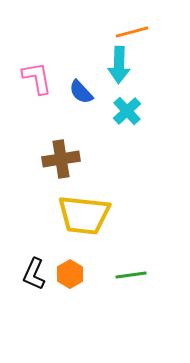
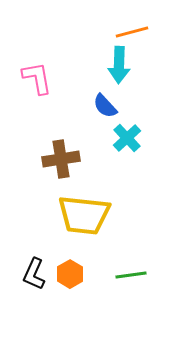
blue semicircle: moved 24 px right, 14 px down
cyan cross: moved 27 px down
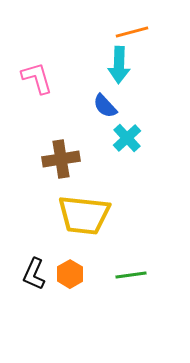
pink L-shape: rotated 6 degrees counterclockwise
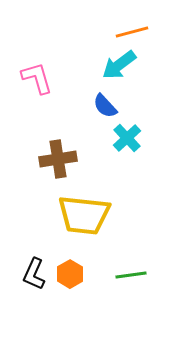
cyan arrow: rotated 51 degrees clockwise
brown cross: moved 3 px left
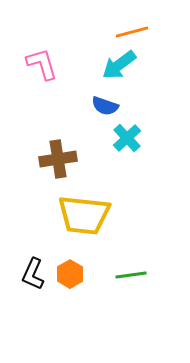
pink L-shape: moved 5 px right, 14 px up
blue semicircle: rotated 28 degrees counterclockwise
black L-shape: moved 1 px left
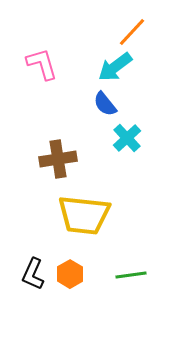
orange line: rotated 32 degrees counterclockwise
cyan arrow: moved 4 px left, 2 px down
blue semicircle: moved 2 px up; rotated 32 degrees clockwise
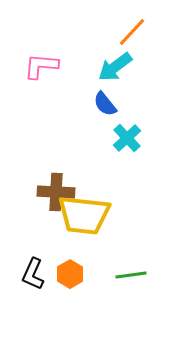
pink L-shape: moved 1 px left, 2 px down; rotated 69 degrees counterclockwise
brown cross: moved 2 px left, 33 px down; rotated 12 degrees clockwise
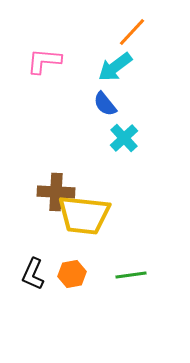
pink L-shape: moved 3 px right, 5 px up
cyan cross: moved 3 px left
orange hexagon: moved 2 px right; rotated 20 degrees clockwise
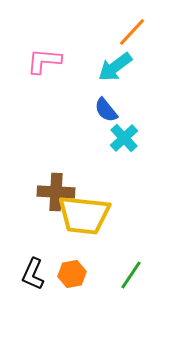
blue semicircle: moved 1 px right, 6 px down
green line: rotated 48 degrees counterclockwise
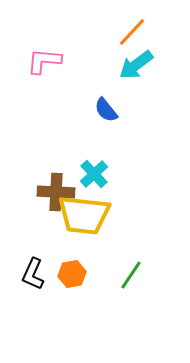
cyan arrow: moved 21 px right, 2 px up
cyan cross: moved 30 px left, 36 px down
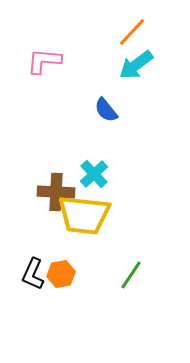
orange hexagon: moved 11 px left
